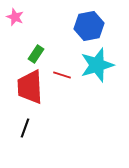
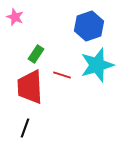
blue hexagon: rotated 8 degrees counterclockwise
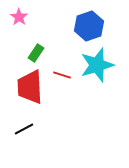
pink star: moved 4 px right; rotated 12 degrees clockwise
green rectangle: moved 1 px up
black line: moved 1 px left, 1 px down; rotated 42 degrees clockwise
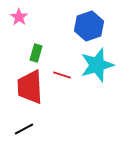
green rectangle: rotated 18 degrees counterclockwise
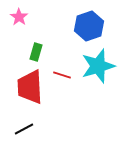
green rectangle: moved 1 px up
cyan star: moved 1 px right, 1 px down
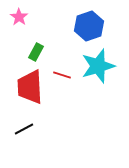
green rectangle: rotated 12 degrees clockwise
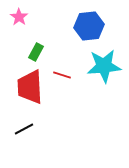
blue hexagon: rotated 12 degrees clockwise
cyan star: moved 6 px right; rotated 12 degrees clockwise
